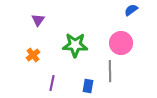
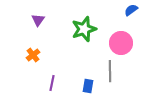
green star: moved 9 px right, 16 px up; rotated 20 degrees counterclockwise
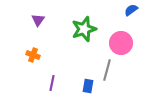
orange cross: rotated 32 degrees counterclockwise
gray line: moved 3 px left, 1 px up; rotated 15 degrees clockwise
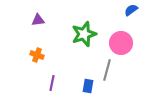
purple triangle: rotated 48 degrees clockwise
green star: moved 5 px down
orange cross: moved 4 px right
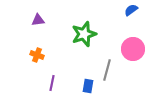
pink circle: moved 12 px right, 6 px down
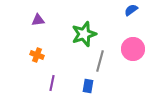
gray line: moved 7 px left, 9 px up
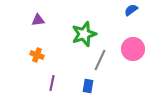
gray line: moved 1 px up; rotated 10 degrees clockwise
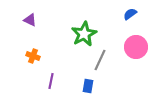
blue semicircle: moved 1 px left, 4 px down
purple triangle: moved 8 px left; rotated 32 degrees clockwise
green star: rotated 10 degrees counterclockwise
pink circle: moved 3 px right, 2 px up
orange cross: moved 4 px left, 1 px down
purple line: moved 1 px left, 2 px up
